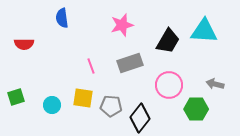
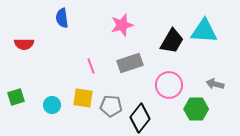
black trapezoid: moved 4 px right
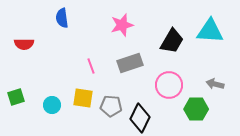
cyan triangle: moved 6 px right
black diamond: rotated 12 degrees counterclockwise
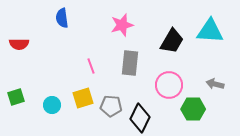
red semicircle: moved 5 px left
gray rectangle: rotated 65 degrees counterclockwise
yellow square: rotated 25 degrees counterclockwise
green hexagon: moved 3 px left
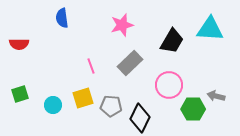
cyan triangle: moved 2 px up
gray rectangle: rotated 40 degrees clockwise
gray arrow: moved 1 px right, 12 px down
green square: moved 4 px right, 3 px up
cyan circle: moved 1 px right
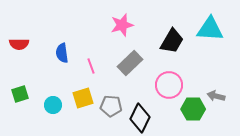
blue semicircle: moved 35 px down
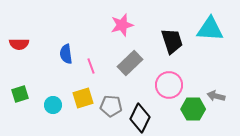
black trapezoid: rotated 48 degrees counterclockwise
blue semicircle: moved 4 px right, 1 px down
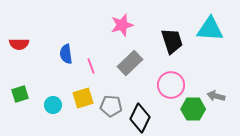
pink circle: moved 2 px right
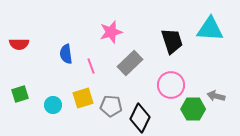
pink star: moved 11 px left, 7 px down
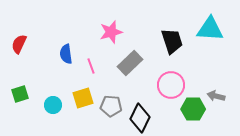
red semicircle: rotated 114 degrees clockwise
